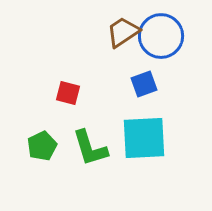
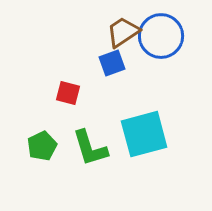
blue square: moved 32 px left, 21 px up
cyan square: moved 4 px up; rotated 12 degrees counterclockwise
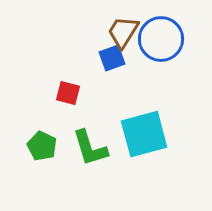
brown trapezoid: rotated 24 degrees counterclockwise
blue circle: moved 3 px down
blue square: moved 5 px up
green pentagon: rotated 20 degrees counterclockwise
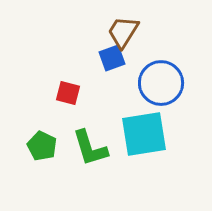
blue circle: moved 44 px down
cyan square: rotated 6 degrees clockwise
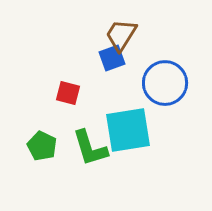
brown trapezoid: moved 2 px left, 3 px down
blue circle: moved 4 px right
cyan square: moved 16 px left, 4 px up
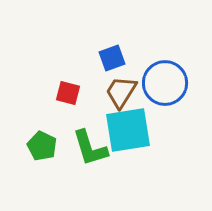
brown trapezoid: moved 57 px down
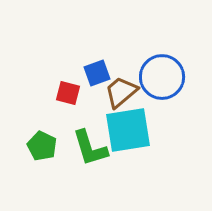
blue square: moved 15 px left, 15 px down
blue circle: moved 3 px left, 6 px up
brown trapezoid: rotated 18 degrees clockwise
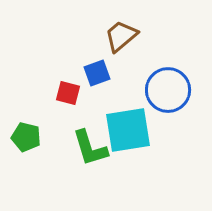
blue circle: moved 6 px right, 13 px down
brown trapezoid: moved 56 px up
green pentagon: moved 16 px left, 9 px up; rotated 12 degrees counterclockwise
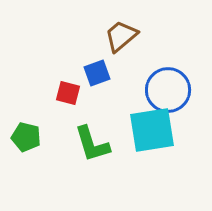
cyan square: moved 24 px right
green L-shape: moved 2 px right, 4 px up
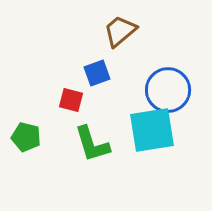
brown trapezoid: moved 1 px left, 5 px up
red square: moved 3 px right, 7 px down
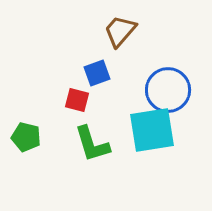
brown trapezoid: rotated 9 degrees counterclockwise
red square: moved 6 px right
